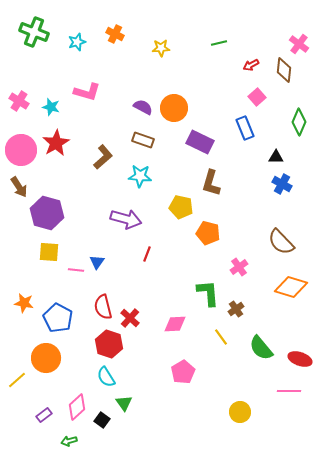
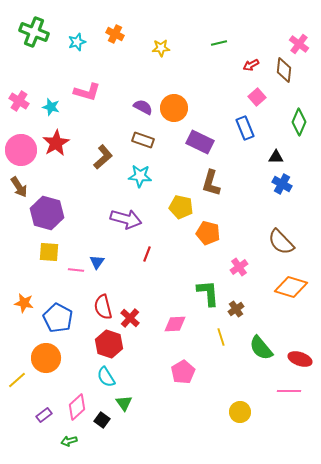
yellow line at (221, 337): rotated 18 degrees clockwise
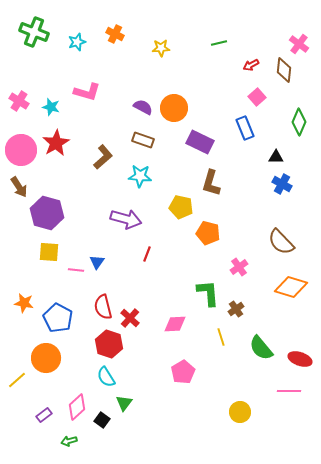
green triangle at (124, 403): rotated 12 degrees clockwise
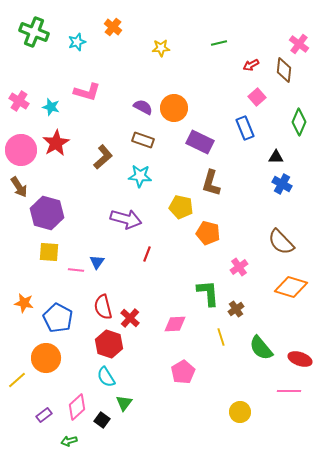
orange cross at (115, 34): moved 2 px left, 7 px up; rotated 12 degrees clockwise
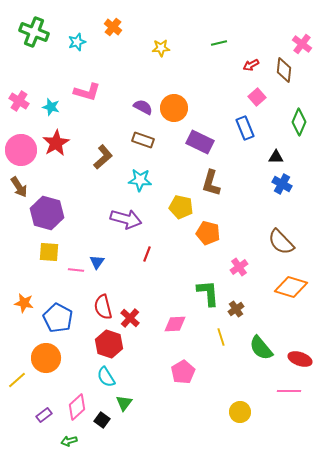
pink cross at (299, 44): moved 3 px right
cyan star at (140, 176): moved 4 px down
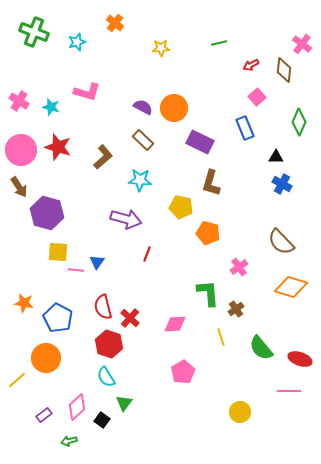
orange cross at (113, 27): moved 2 px right, 4 px up
brown rectangle at (143, 140): rotated 25 degrees clockwise
red star at (56, 143): moved 2 px right, 4 px down; rotated 24 degrees counterclockwise
yellow square at (49, 252): moved 9 px right
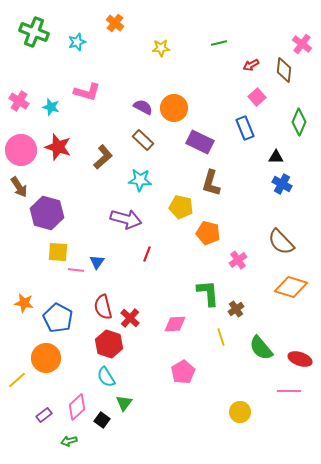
pink cross at (239, 267): moved 1 px left, 7 px up
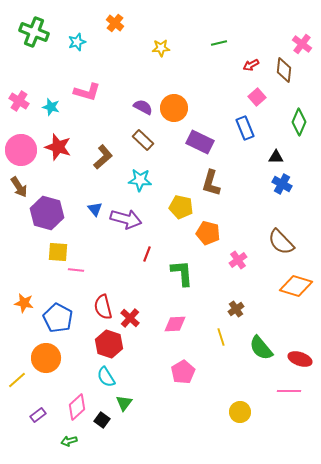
blue triangle at (97, 262): moved 2 px left, 53 px up; rotated 14 degrees counterclockwise
orange diamond at (291, 287): moved 5 px right, 1 px up
green L-shape at (208, 293): moved 26 px left, 20 px up
purple rectangle at (44, 415): moved 6 px left
